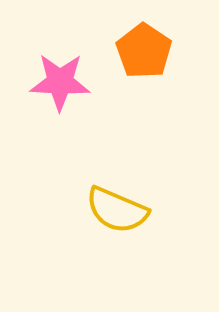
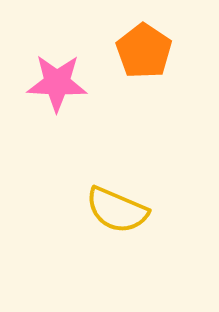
pink star: moved 3 px left, 1 px down
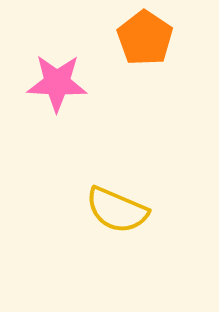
orange pentagon: moved 1 px right, 13 px up
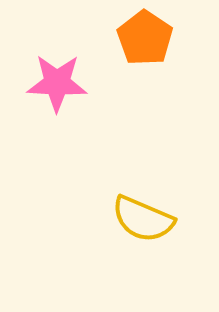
yellow semicircle: moved 26 px right, 9 px down
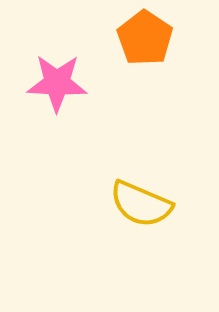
yellow semicircle: moved 2 px left, 15 px up
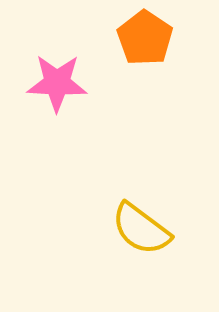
yellow semicircle: moved 25 px down; rotated 14 degrees clockwise
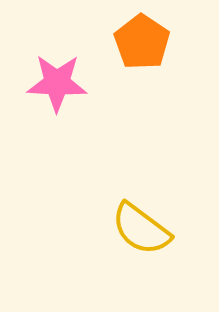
orange pentagon: moved 3 px left, 4 px down
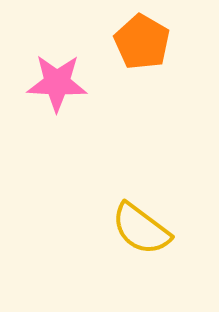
orange pentagon: rotated 4 degrees counterclockwise
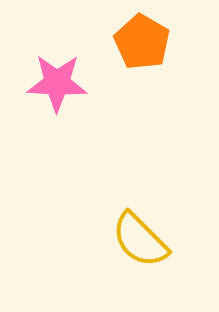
yellow semicircle: moved 1 px left, 11 px down; rotated 8 degrees clockwise
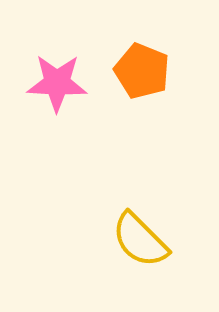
orange pentagon: moved 29 px down; rotated 8 degrees counterclockwise
